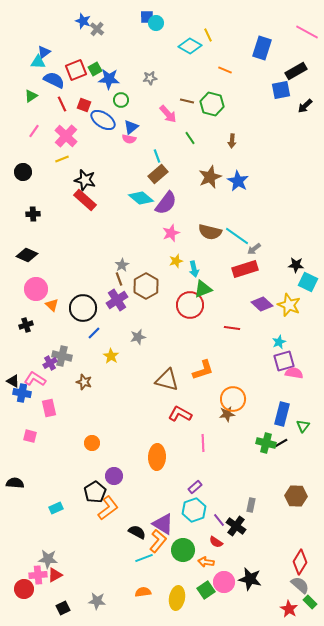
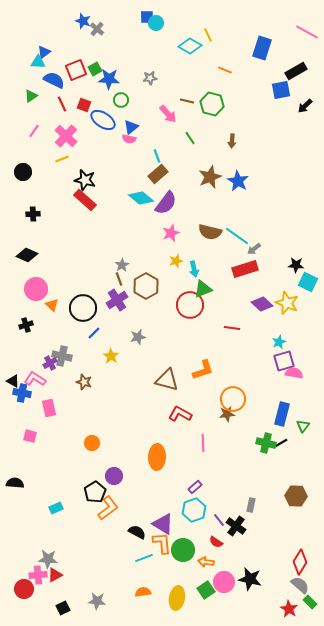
yellow star at (289, 305): moved 2 px left, 2 px up
orange L-shape at (158, 541): moved 4 px right, 2 px down; rotated 45 degrees counterclockwise
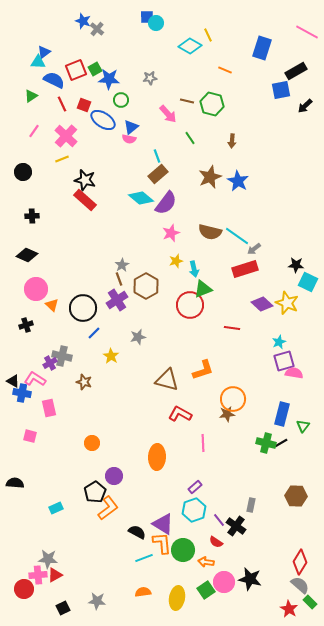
black cross at (33, 214): moved 1 px left, 2 px down
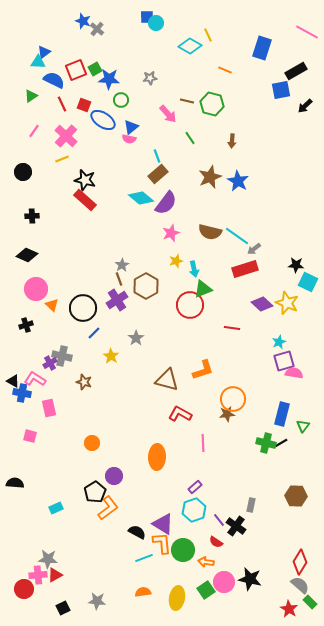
gray star at (138, 337): moved 2 px left, 1 px down; rotated 21 degrees counterclockwise
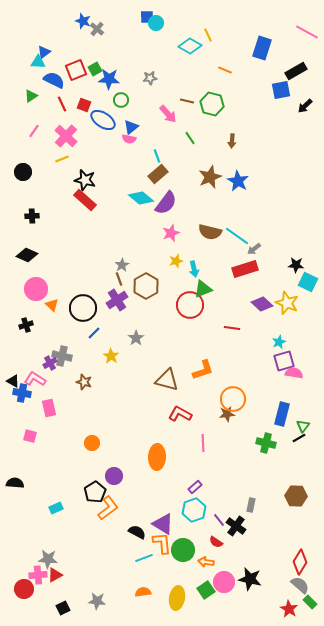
black line at (281, 443): moved 18 px right, 5 px up
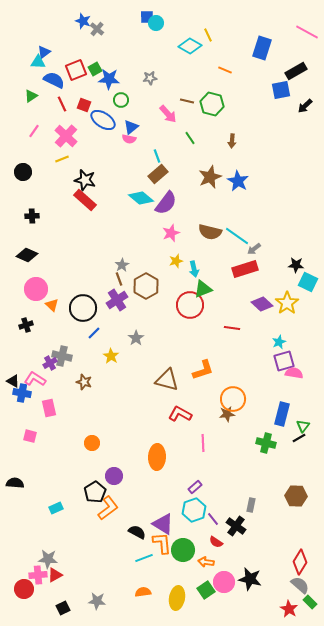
yellow star at (287, 303): rotated 15 degrees clockwise
purple line at (219, 520): moved 6 px left, 1 px up
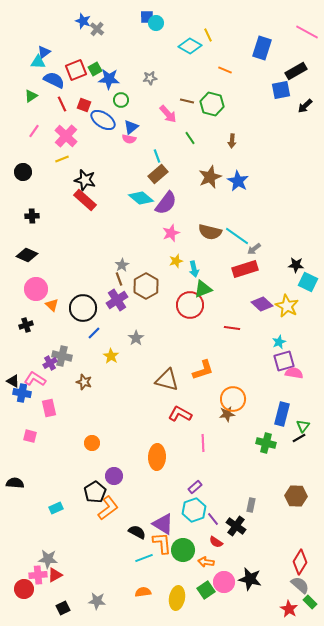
yellow star at (287, 303): moved 3 px down; rotated 10 degrees counterclockwise
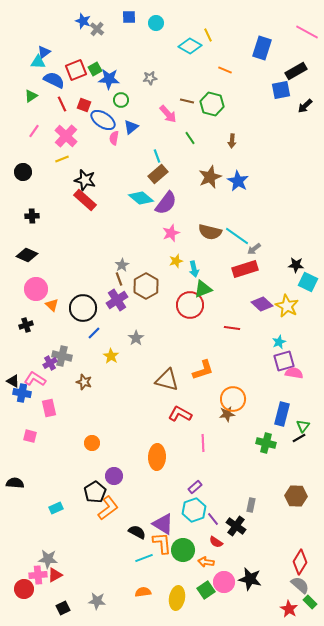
blue square at (147, 17): moved 18 px left
pink semicircle at (129, 139): moved 15 px left, 1 px up; rotated 88 degrees clockwise
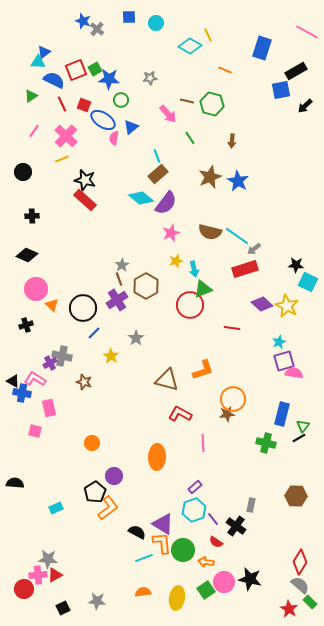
pink square at (30, 436): moved 5 px right, 5 px up
